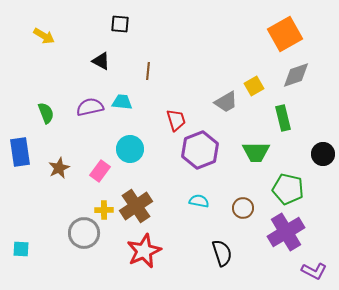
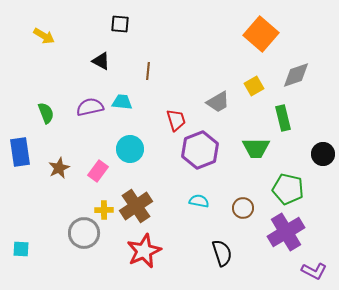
orange square: moved 24 px left; rotated 20 degrees counterclockwise
gray trapezoid: moved 8 px left
green trapezoid: moved 4 px up
pink rectangle: moved 2 px left
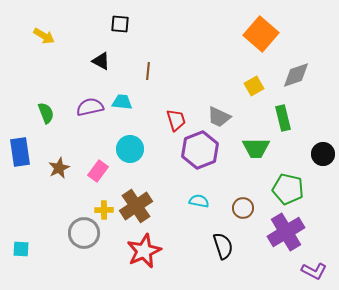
gray trapezoid: moved 1 px right, 15 px down; rotated 55 degrees clockwise
black semicircle: moved 1 px right, 7 px up
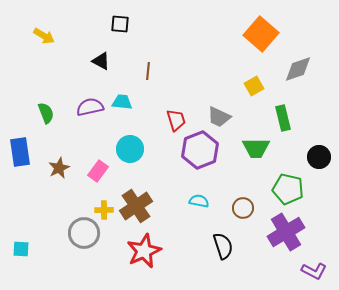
gray diamond: moved 2 px right, 6 px up
black circle: moved 4 px left, 3 px down
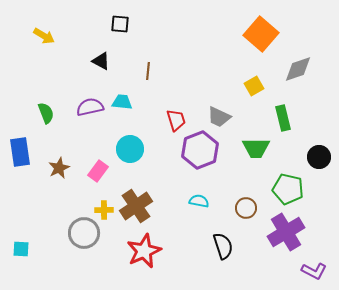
brown circle: moved 3 px right
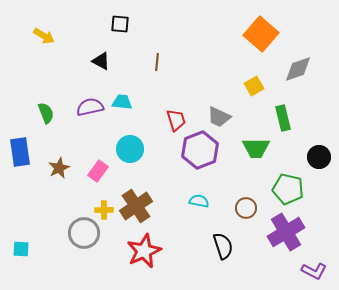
brown line: moved 9 px right, 9 px up
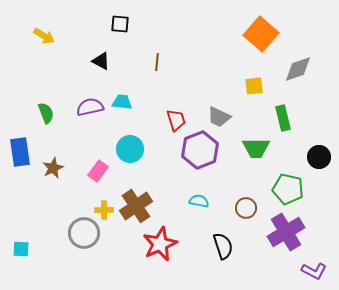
yellow square: rotated 24 degrees clockwise
brown star: moved 6 px left
red star: moved 16 px right, 7 px up
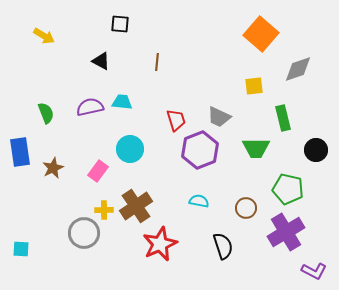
black circle: moved 3 px left, 7 px up
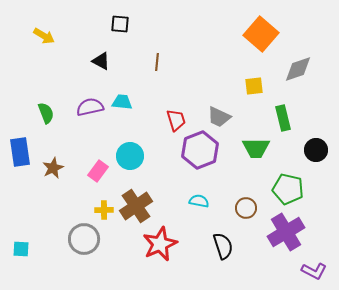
cyan circle: moved 7 px down
gray circle: moved 6 px down
